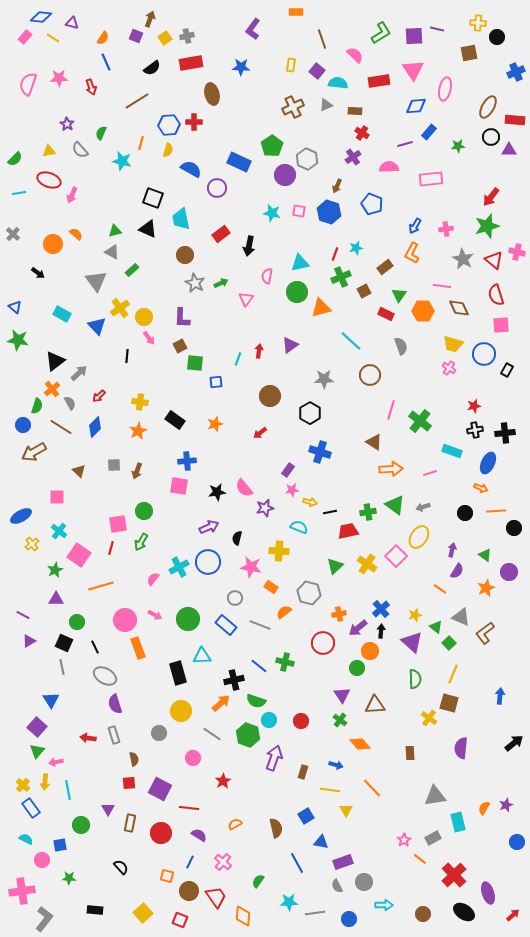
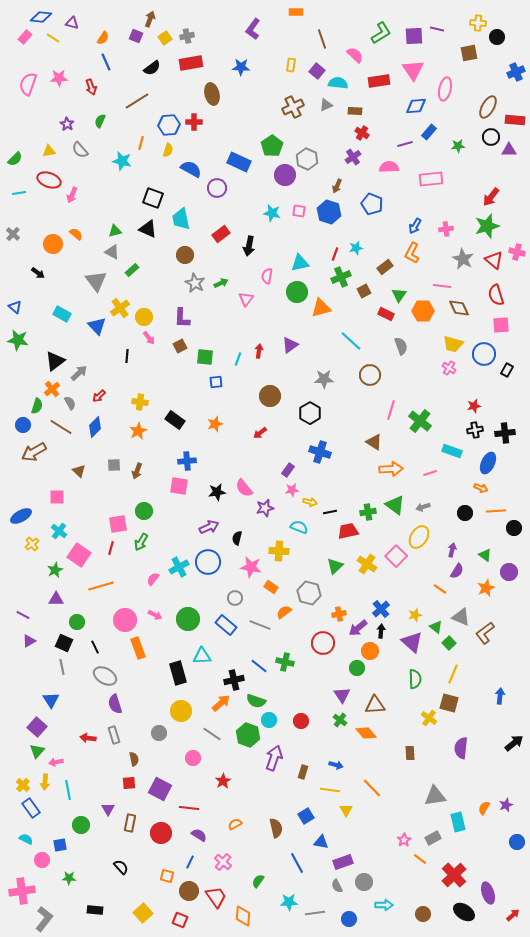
green semicircle at (101, 133): moved 1 px left, 12 px up
green square at (195, 363): moved 10 px right, 6 px up
orange diamond at (360, 744): moved 6 px right, 11 px up
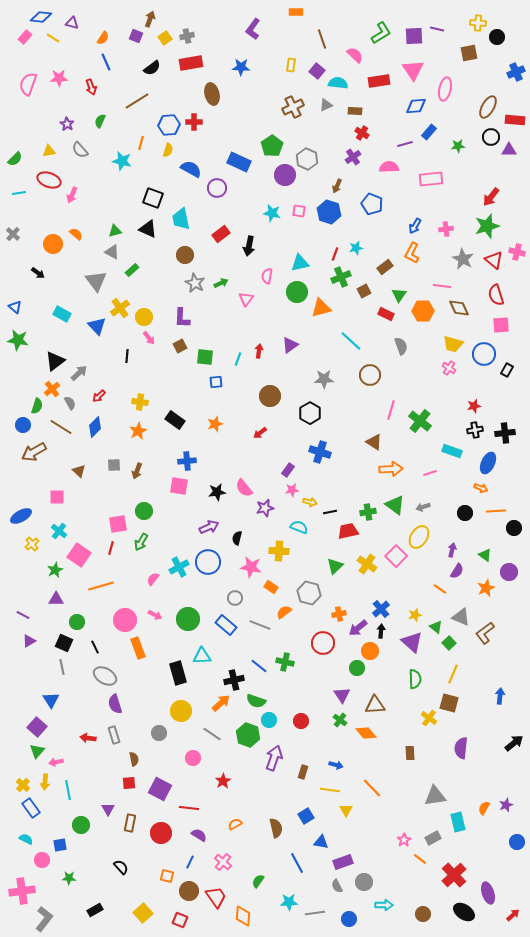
black rectangle at (95, 910): rotated 35 degrees counterclockwise
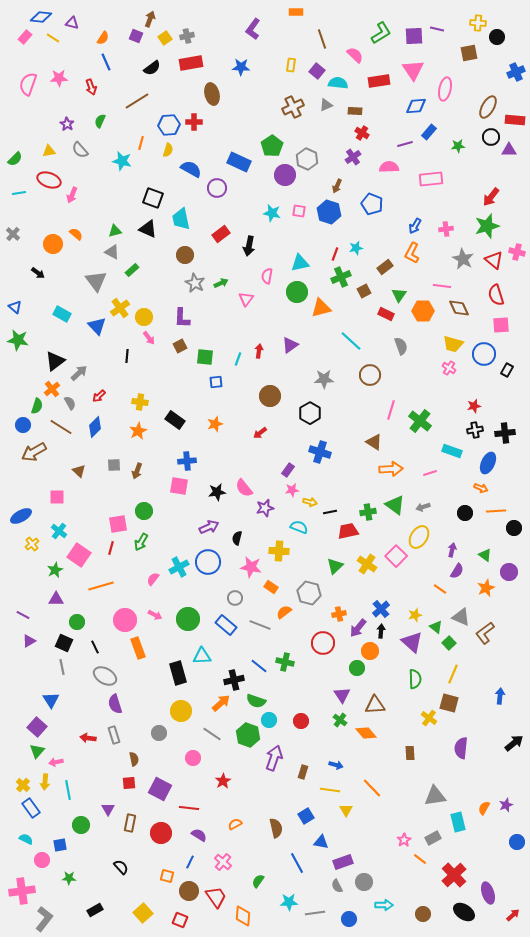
purple arrow at (358, 628): rotated 12 degrees counterclockwise
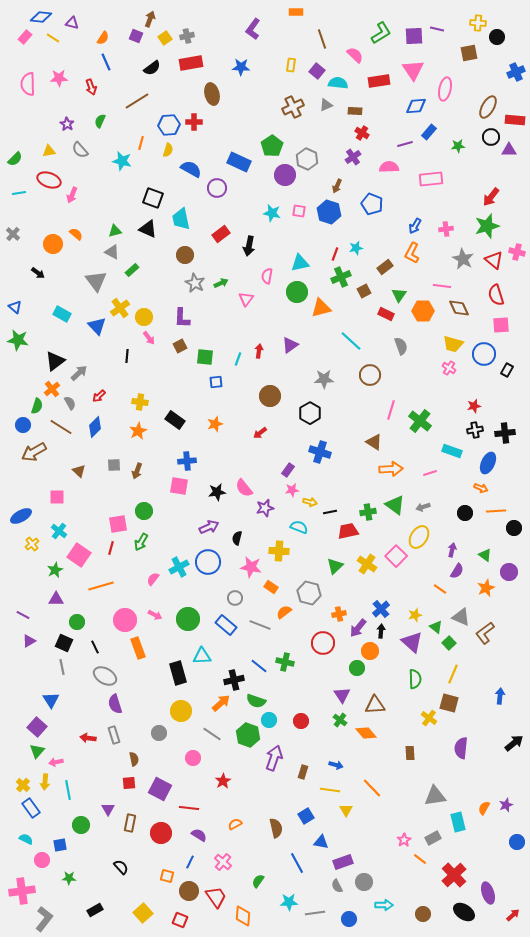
pink semicircle at (28, 84): rotated 20 degrees counterclockwise
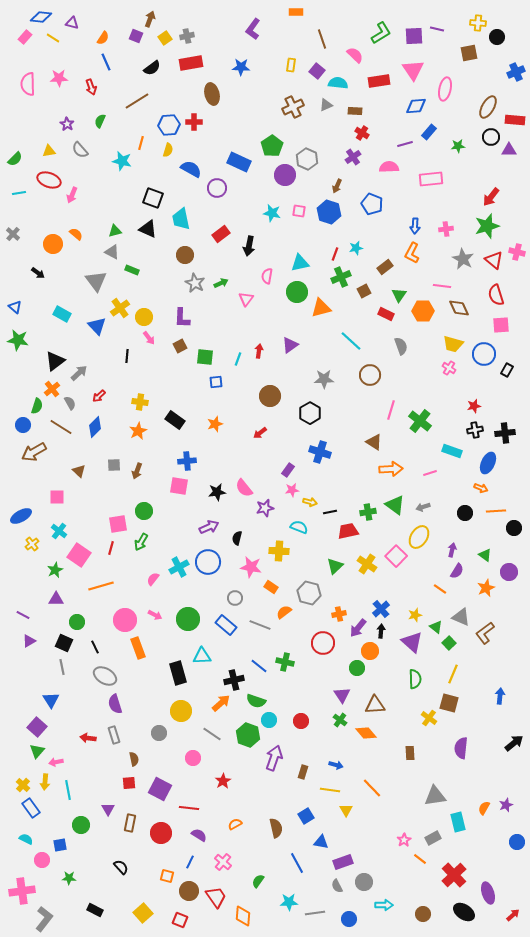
blue arrow at (415, 226): rotated 28 degrees counterclockwise
green rectangle at (132, 270): rotated 64 degrees clockwise
black rectangle at (95, 910): rotated 56 degrees clockwise
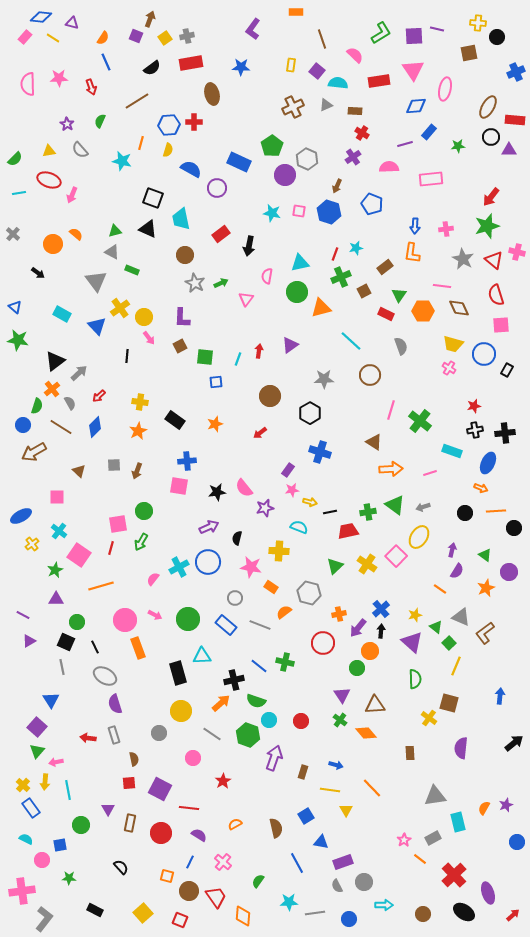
orange L-shape at (412, 253): rotated 20 degrees counterclockwise
black square at (64, 643): moved 2 px right, 1 px up
yellow line at (453, 674): moved 3 px right, 8 px up
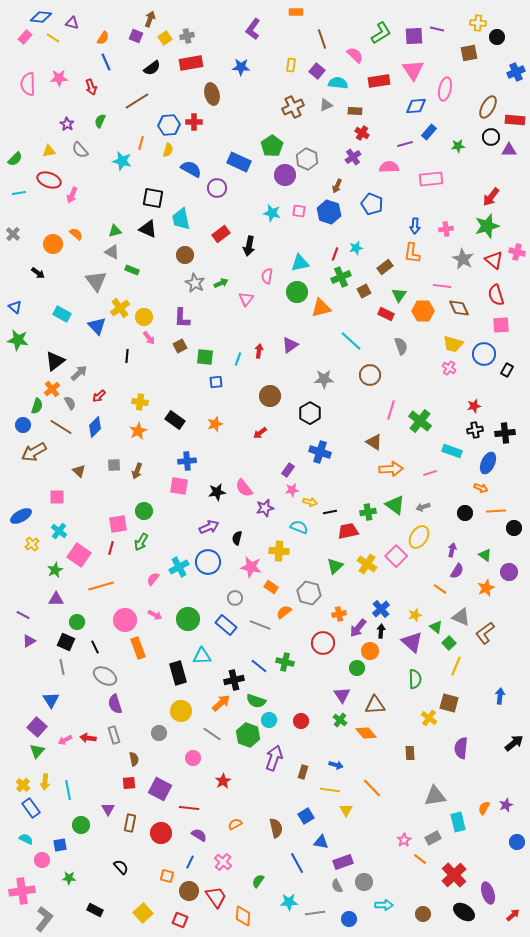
black square at (153, 198): rotated 10 degrees counterclockwise
pink arrow at (56, 762): moved 9 px right, 22 px up; rotated 16 degrees counterclockwise
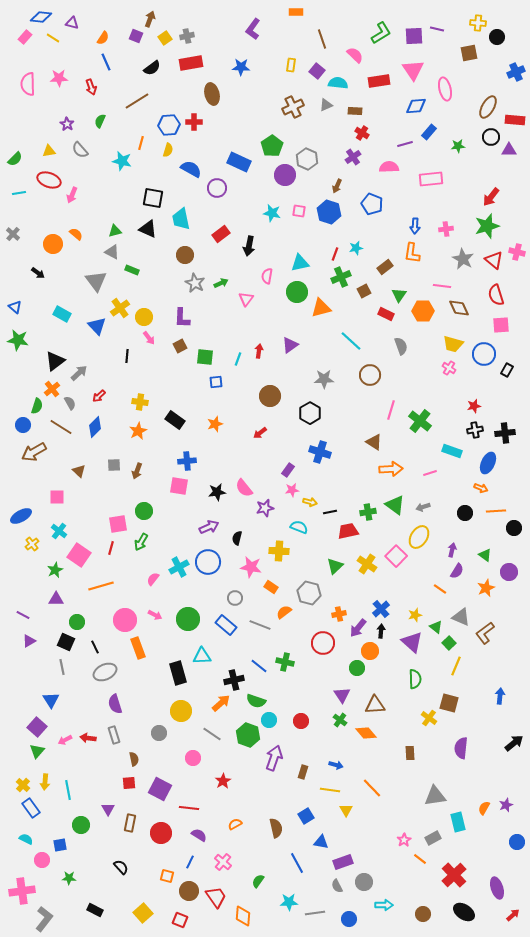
pink ellipse at (445, 89): rotated 25 degrees counterclockwise
gray ellipse at (105, 676): moved 4 px up; rotated 55 degrees counterclockwise
purple ellipse at (488, 893): moved 9 px right, 5 px up
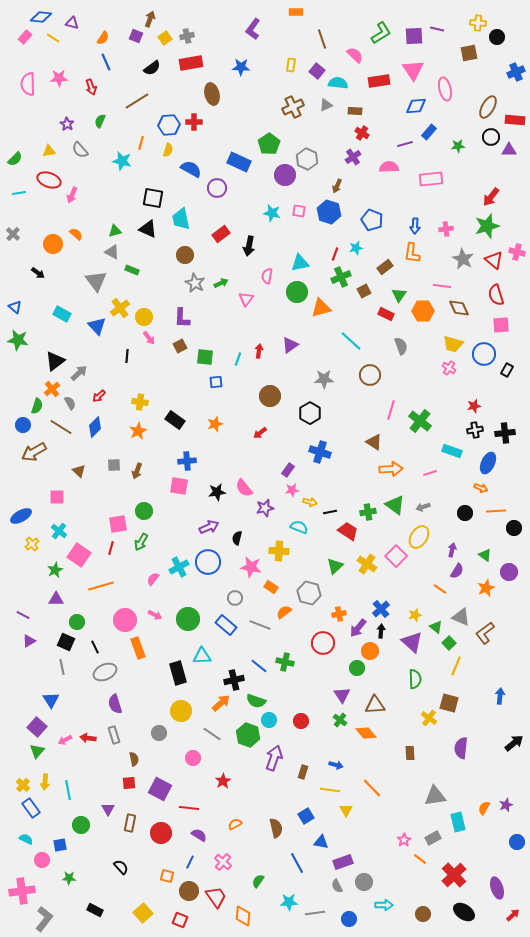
green pentagon at (272, 146): moved 3 px left, 2 px up
blue pentagon at (372, 204): moved 16 px down
red trapezoid at (348, 531): rotated 45 degrees clockwise
